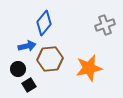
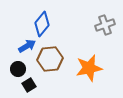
blue diamond: moved 2 px left, 1 px down
blue arrow: rotated 18 degrees counterclockwise
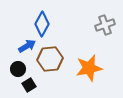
blue diamond: rotated 10 degrees counterclockwise
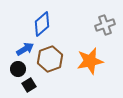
blue diamond: rotated 20 degrees clockwise
blue arrow: moved 2 px left, 3 px down
brown hexagon: rotated 15 degrees counterclockwise
orange star: moved 1 px right, 7 px up
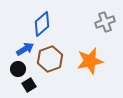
gray cross: moved 3 px up
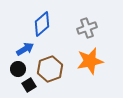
gray cross: moved 18 px left, 6 px down
brown hexagon: moved 10 px down
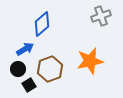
gray cross: moved 14 px right, 12 px up
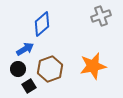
orange star: moved 3 px right, 5 px down
black square: moved 1 px down
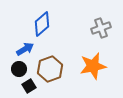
gray cross: moved 12 px down
black circle: moved 1 px right
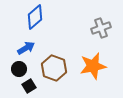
blue diamond: moved 7 px left, 7 px up
blue arrow: moved 1 px right, 1 px up
brown hexagon: moved 4 px right, 1 px up; rotated 20 degrees counterclockwise
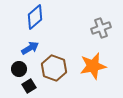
blue arrow: moved 4 px right
